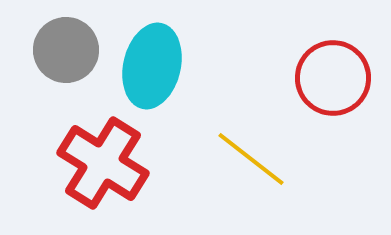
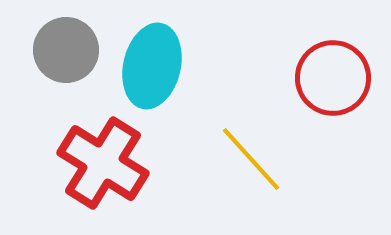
yellow line: rotated 10 degrees clockwise
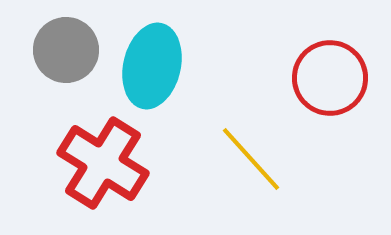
red circle: moved 3 px left
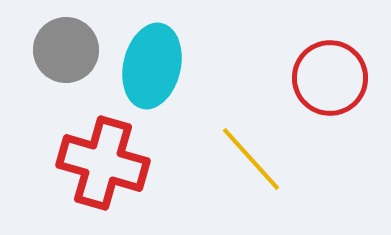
red cross: rotated 16 degrees counterclockwise
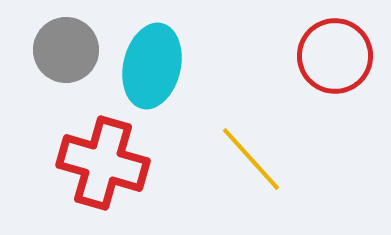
red circle: moved 5 px right, 22 px up
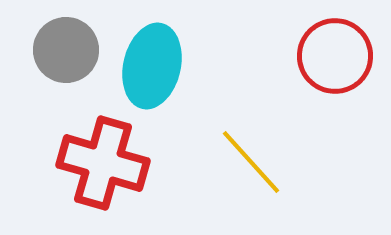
yellow line: moved 3 px down
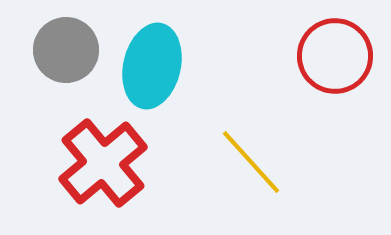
red cross: rotated 34 degrees clockwise
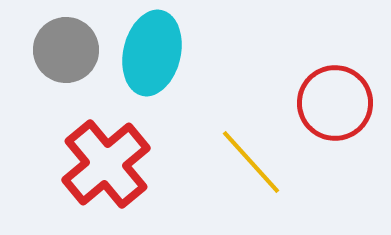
red circle: moved 47 px down
cyan ellipse: moved 13 px up
red cross: moved 3 px right, 1 px down
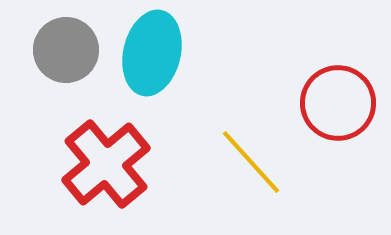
red circle: moved 3 px right
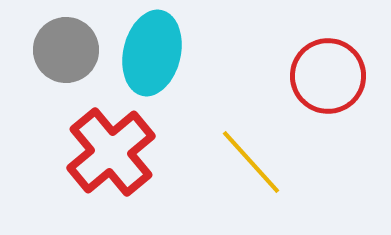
red circle: moved 10 px left, 27 px up
red cross: moved 5 px right, 12 px up
